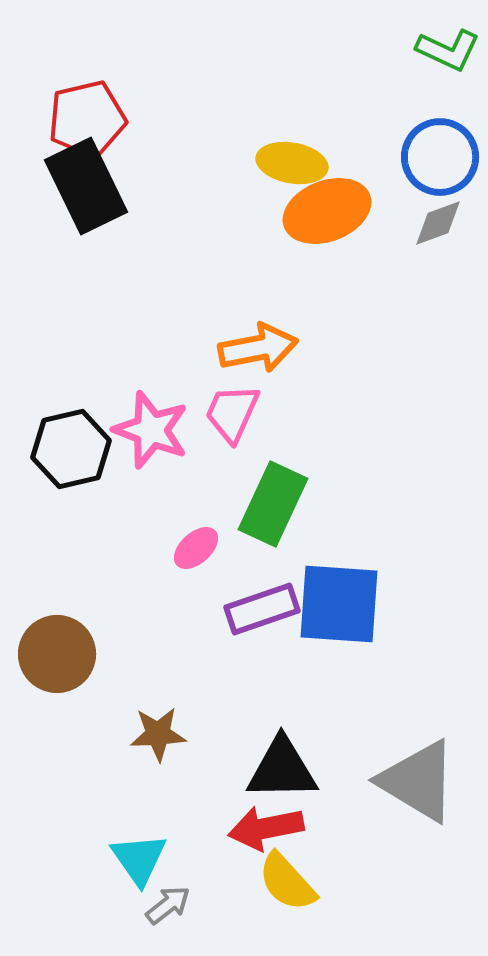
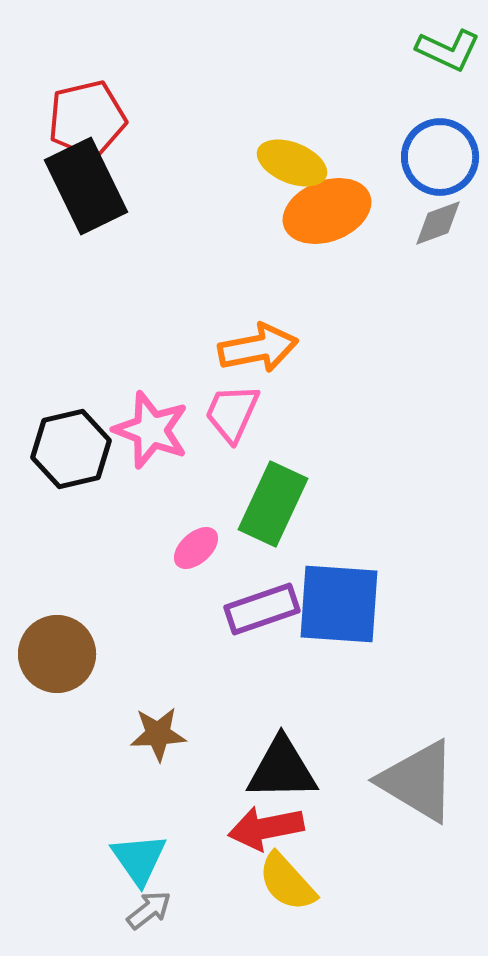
yellow ellipse: rotated 12 degrees clockwise
gray arrow: moved 19 px left, 5 px down
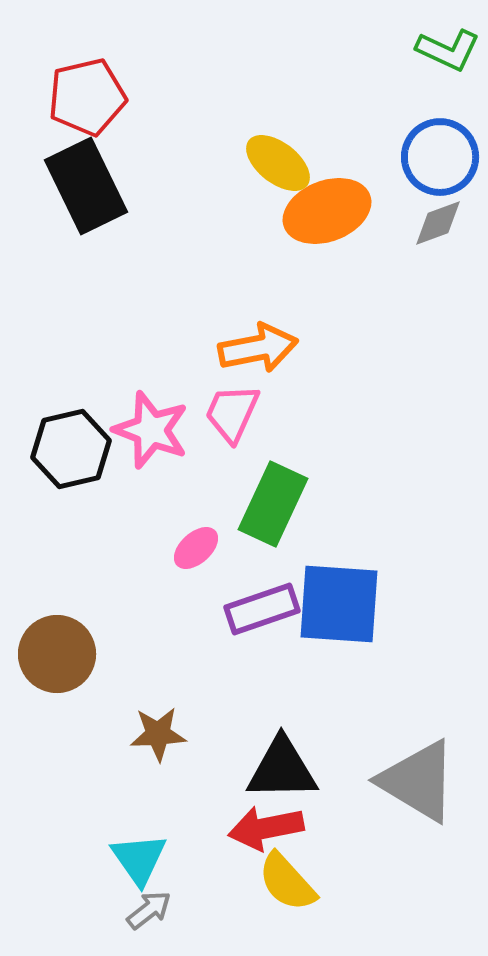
red pentagon: moved 22 px up
yellow ellipse: moved 14 px left; rotated 16 degrees clockwise
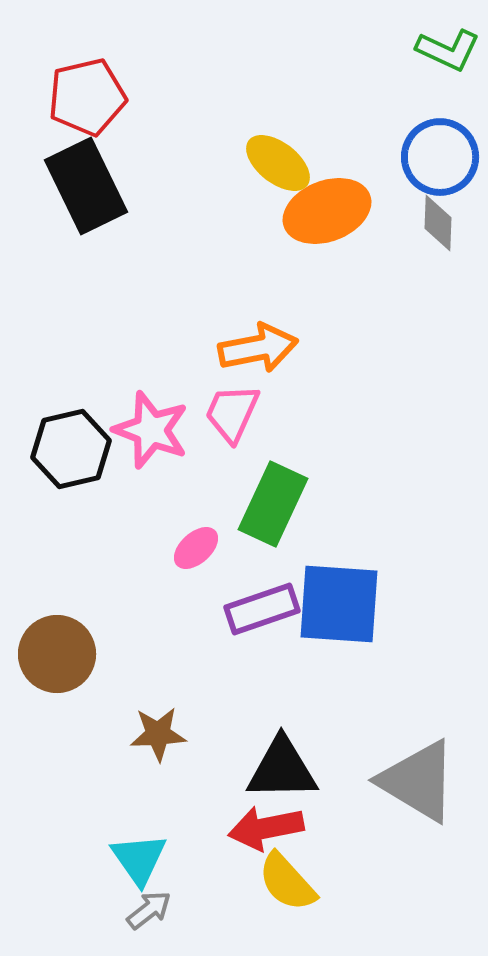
gray diamond: rotated 68 degrees counterclockwise
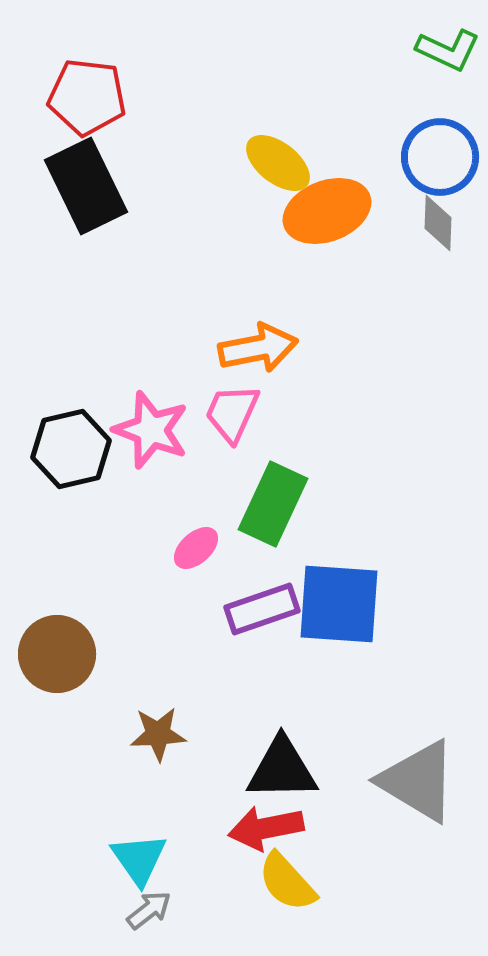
red pentagon: rotated 20 degrees clockwise
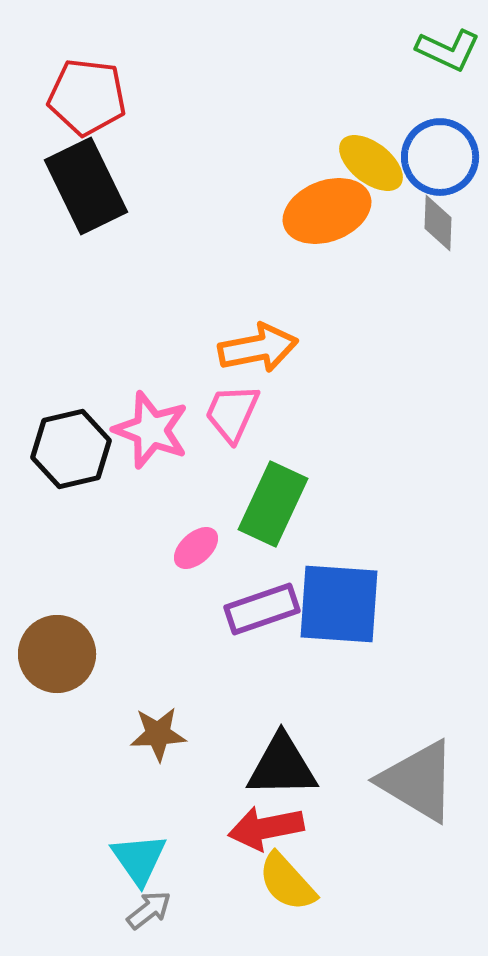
yellow ellipse: moved 93 px right
black triangle: moved 3 px up
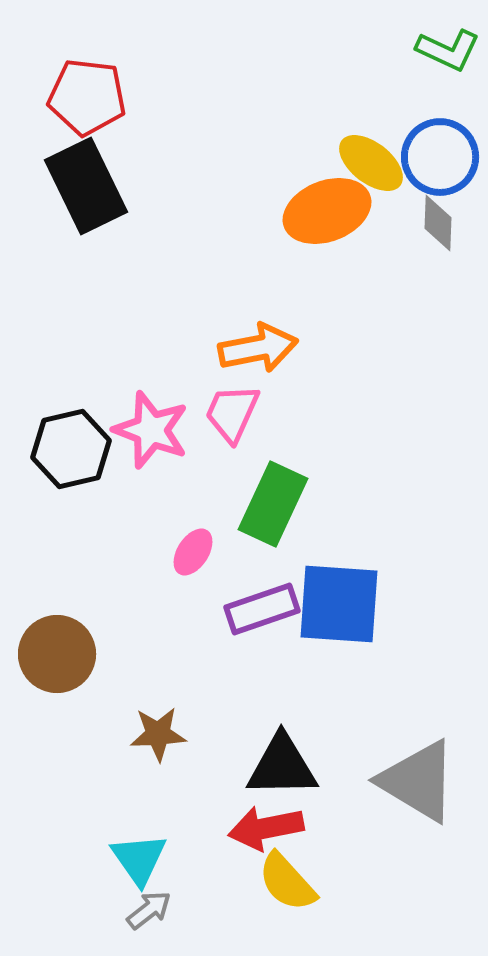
pink ellipse: moved 3 px left, 4 px down; rotated 15 degrees counterclockwise
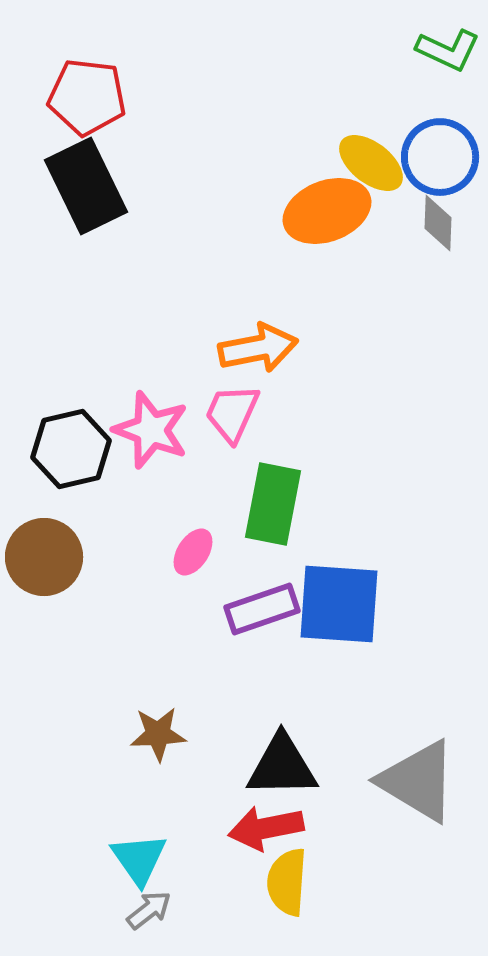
green rectangle: rotated 14 degrees counterclockwise
brown circle: moved 13 px left, 97 px up
yellow semicircle: rotated 46 degrees clockwise
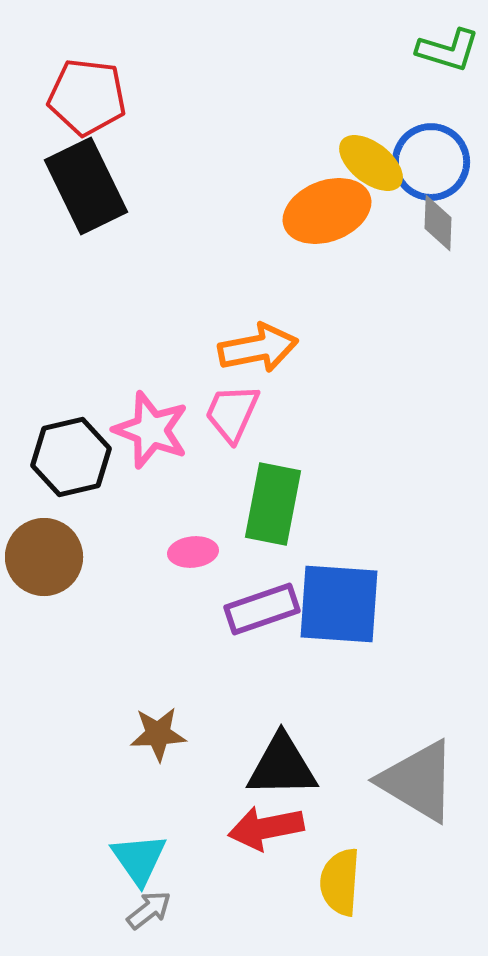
green L-shape: rotated 8 degrees counterclockwise
blue circle: moved 9 px left, 5 px down
black hexagon: moved 8 px down
pink ellipse: rotated 51 degrees clockwise
yellow semicircle: moved 53 px right
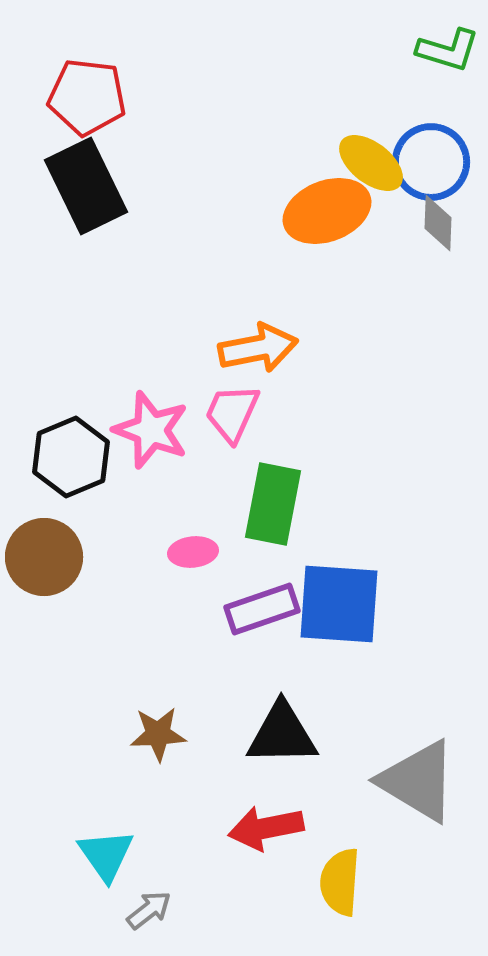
black hexagon: rotated 10 degrees counterclockwise
black triangle: moved 32 px up
cyan triangle: moved 33 px left, 4 px up
